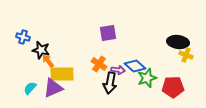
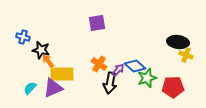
purple square: moved 11 px left, 10 px up
purple arrow: rotated 56 degrees counterclockwise
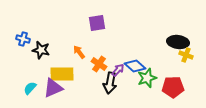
blue cross: moved 2 px down
orange arrow: moved 31 px right, 9 px up
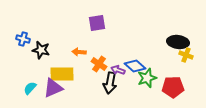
orange arrow: rotated 48 degrees counterclockwise
purple arrow: rotated 112 degrees counterclockwise
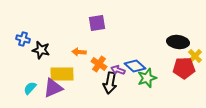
yellow cross: moved 9 px right, 1 px down; rotated 24 degrees clockwise
red pentagon: moved 11 px right, 19 px up
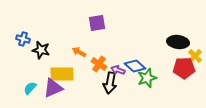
orange arrow: rotated 24 degrees clockwise
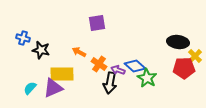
blue cross: moved 1 px up
green star: rotated 24 degrees counterclockwise
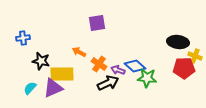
blue cross: rotated 24 degrees counterclockwise
black star: moved 11 px down
yellow cross: rotated 24 degrees counterclockwise
green star: rotated 24 degrees counterclockwise
black arrow: moved 2 px left; rotated 125 degrees counterclockwise
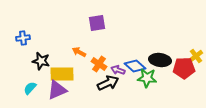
black ellipse: moved 18 px left, 18 px down
yellow cross: moved 1 px right; rotated 32 degrees clockwise
purple triangle: moved 4 px right, 2 px down
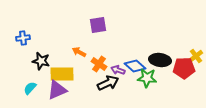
purple square: moved 1 px right, 2 px down
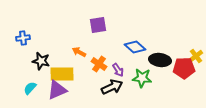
blue diamond: moved 19 px up
purple arrow: rotated 144 degrees counterclockwise
green star: moved 5 px left
black arrow: moved 4 px right, 4 px down
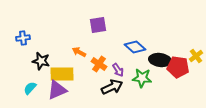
red pentagon: moved 6 px left, 1 px up; rotated 10 degrees clockwise
